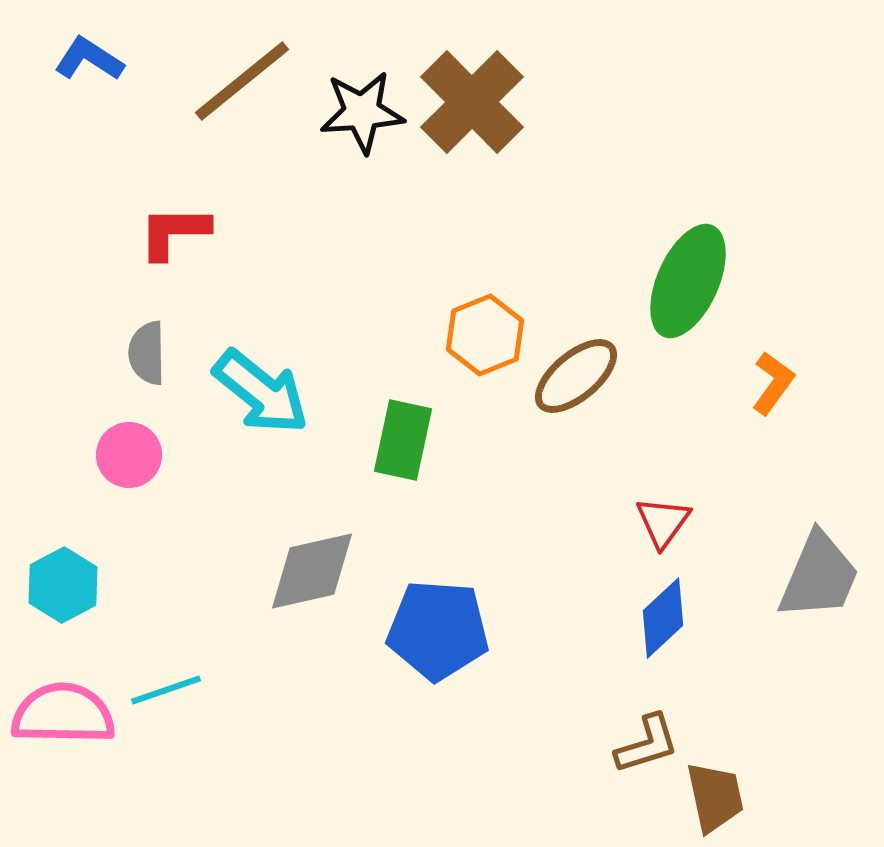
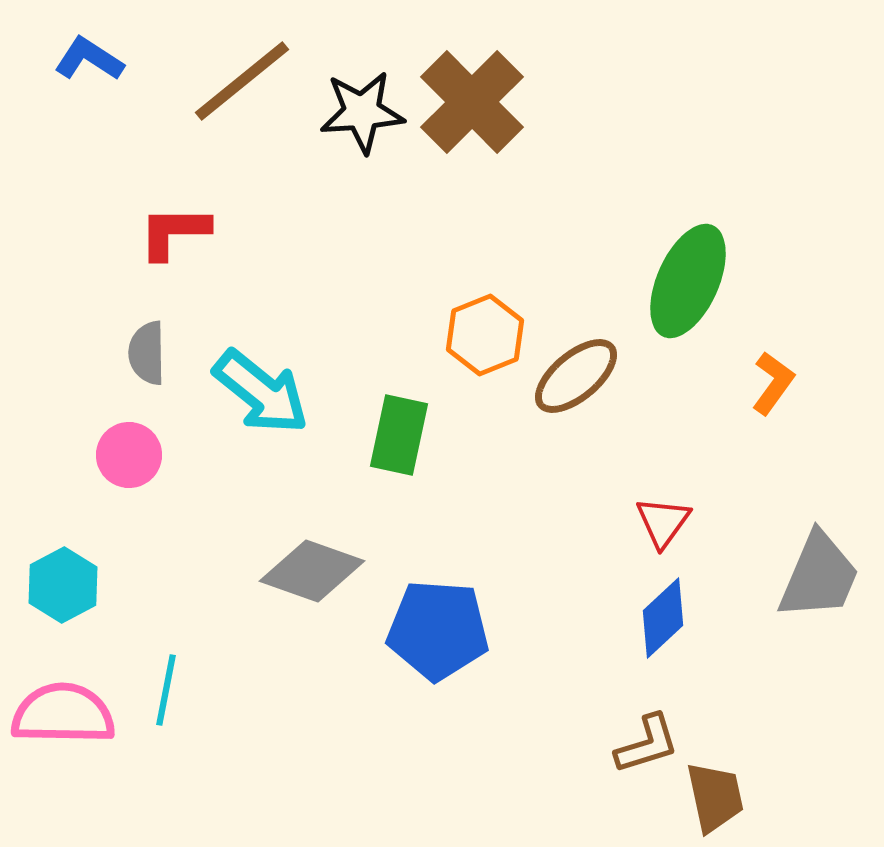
green rectangle: moved 4 px left, 5 px up
gray diamond: rotated 32 degrees clockwise
cyan line: rotated 60 degrees counterclockwise
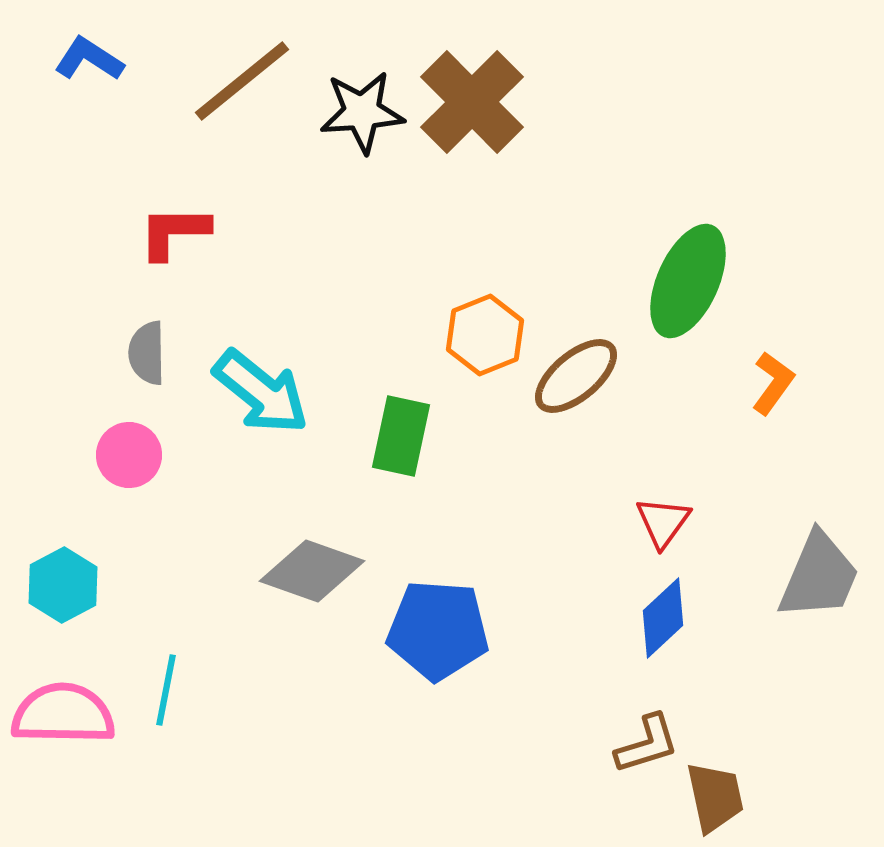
green rectangle: moved 2 px right, 1 px down
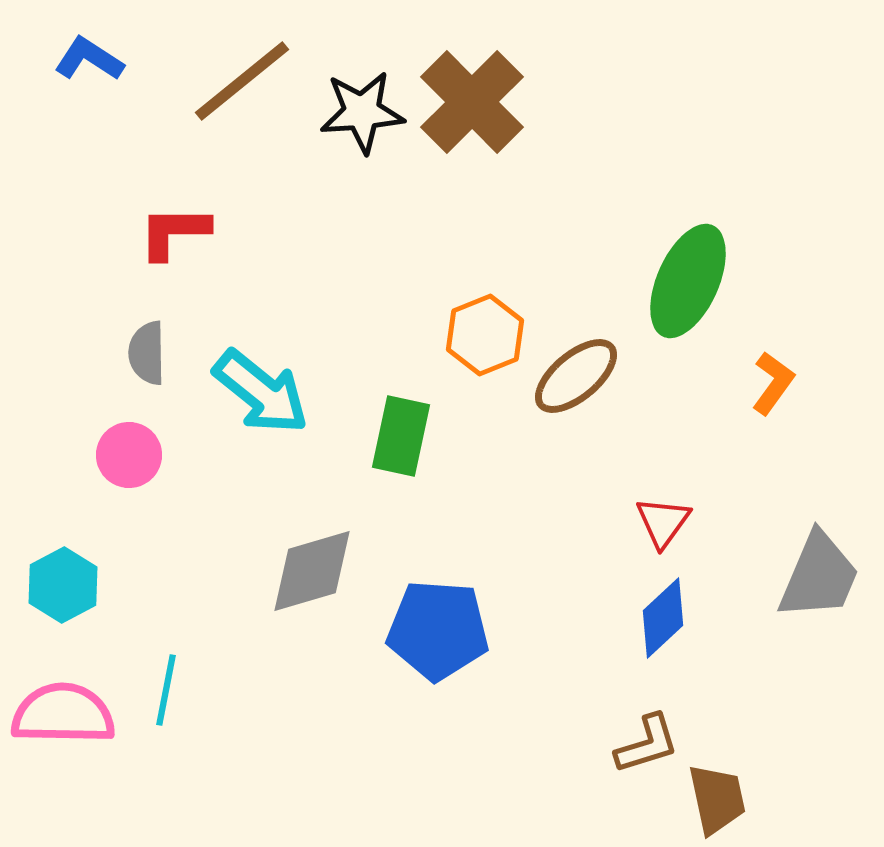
gray diamond: rotated 36 degrees counterclockwise
brown trapezoid: moved 2 px right, 2 px down
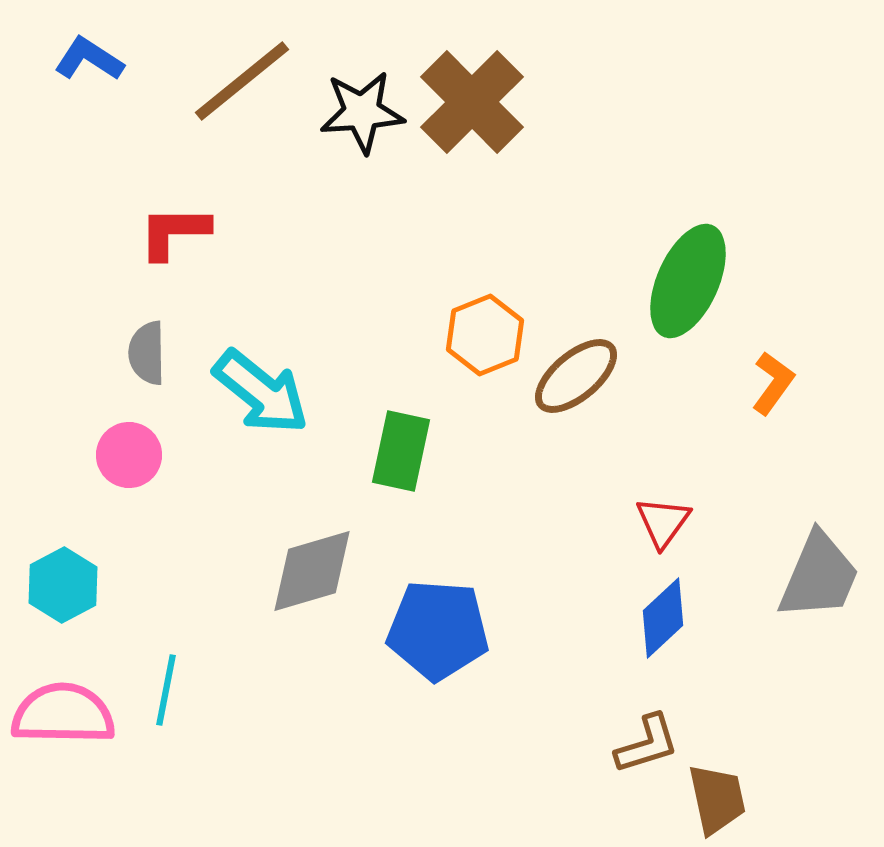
green rectangle: moved 15 px down
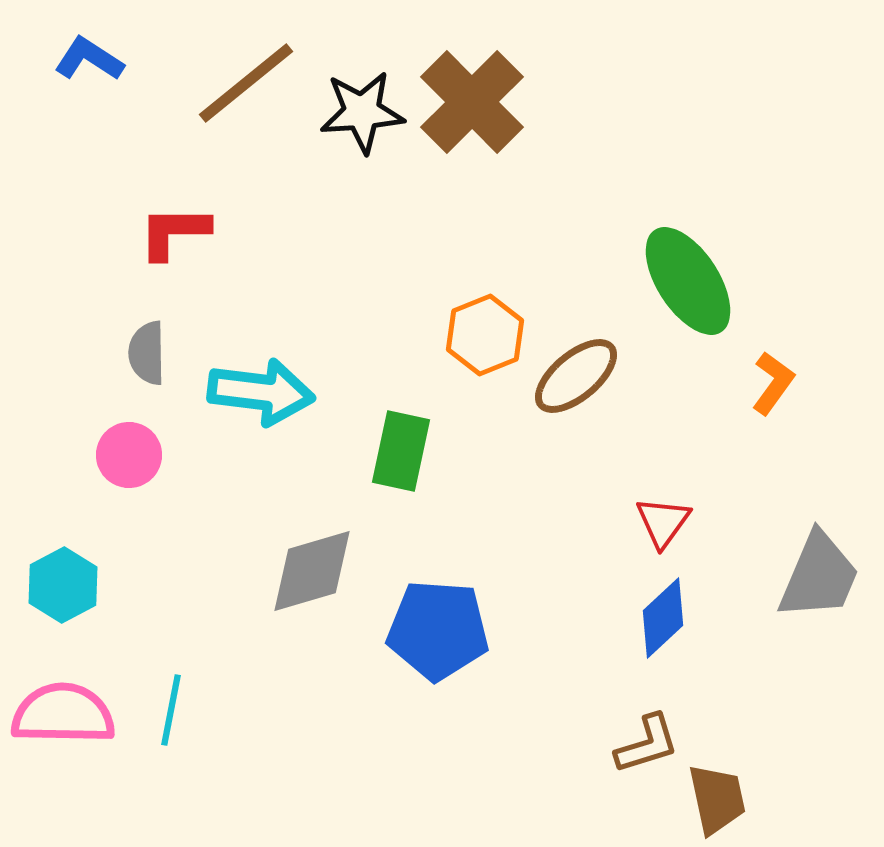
brown line: moved 4 px right, 2 px down
green ellipse: rotated 57 degrees counterclockwise
cyan arrow: rotated 32 degrees counterclockwise
cyan line: moved 5 px right, 20 px down
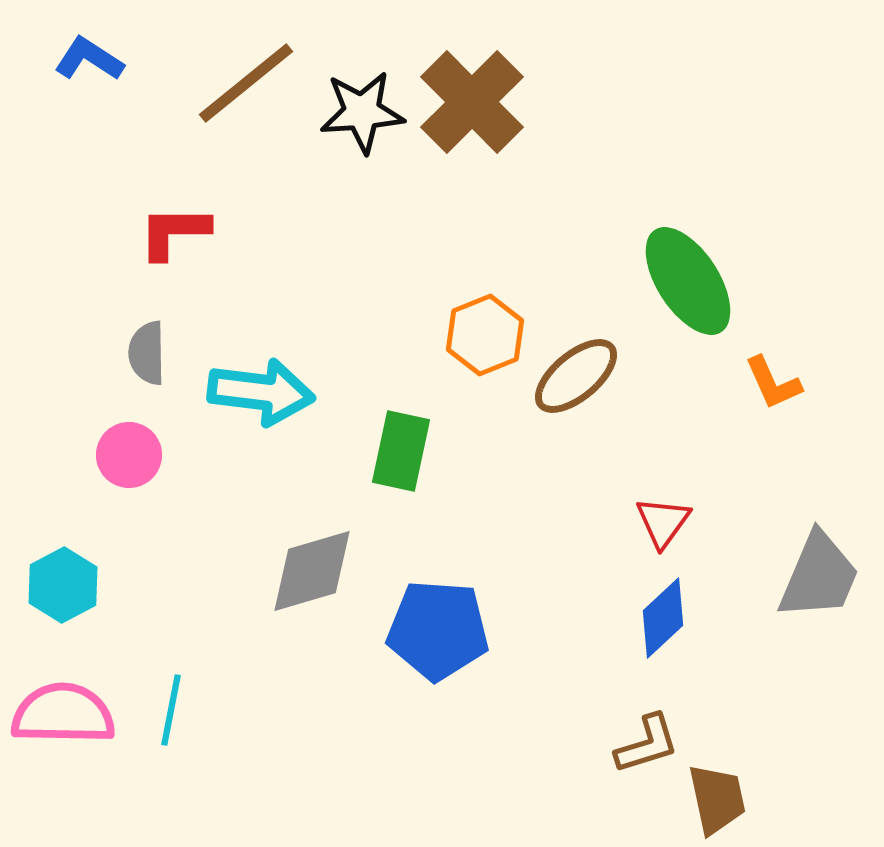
orange L-shape: rotated 120 degrees clockwise
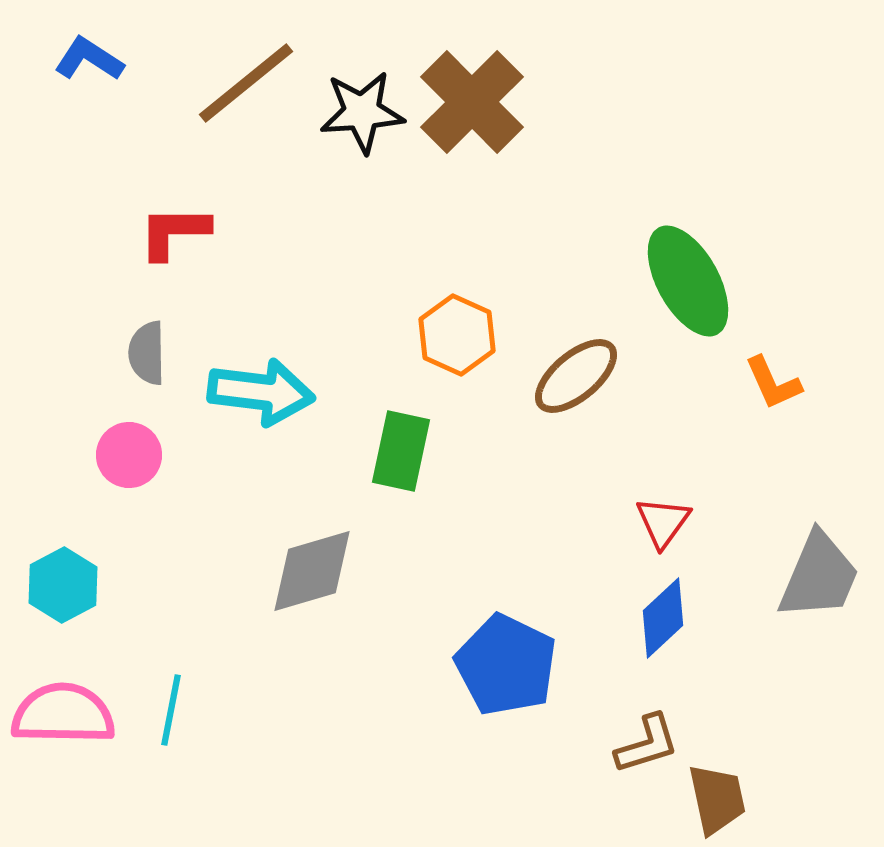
green ellipse: rotated 4 degrees clockwise
orange hexagon: moved 28 px left; rotated 14 degrees counterclockwise
blue pentagon: moved 68 px right, 35 px down; rotated 22 degrees clockwise
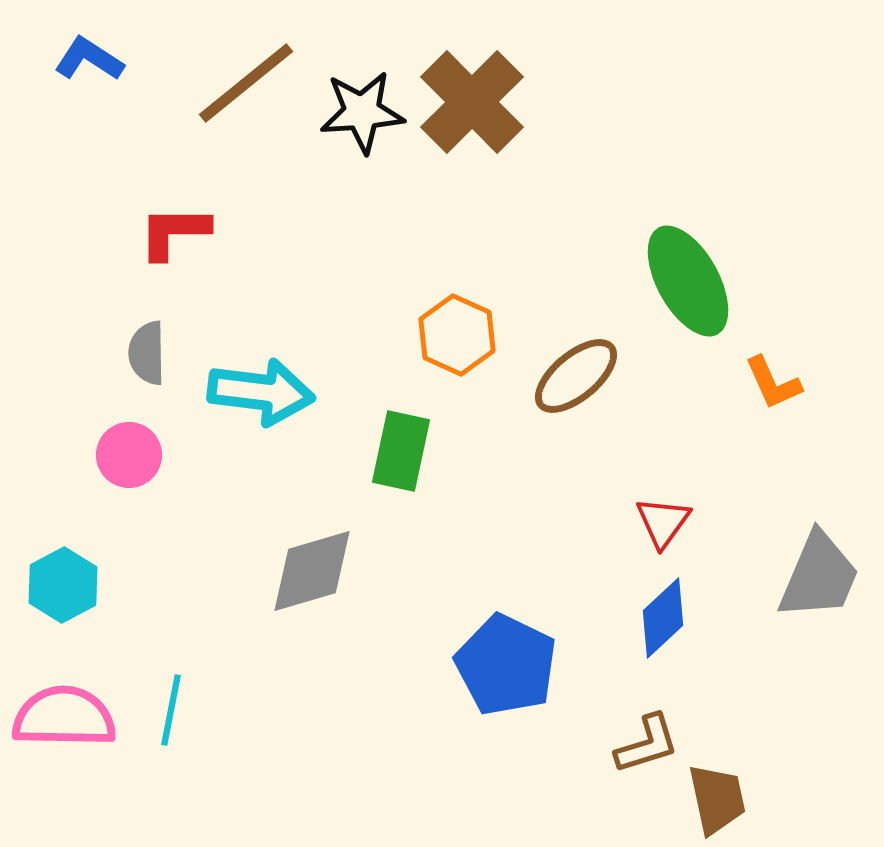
pink semicircle: moved 1 px right, 3 px down
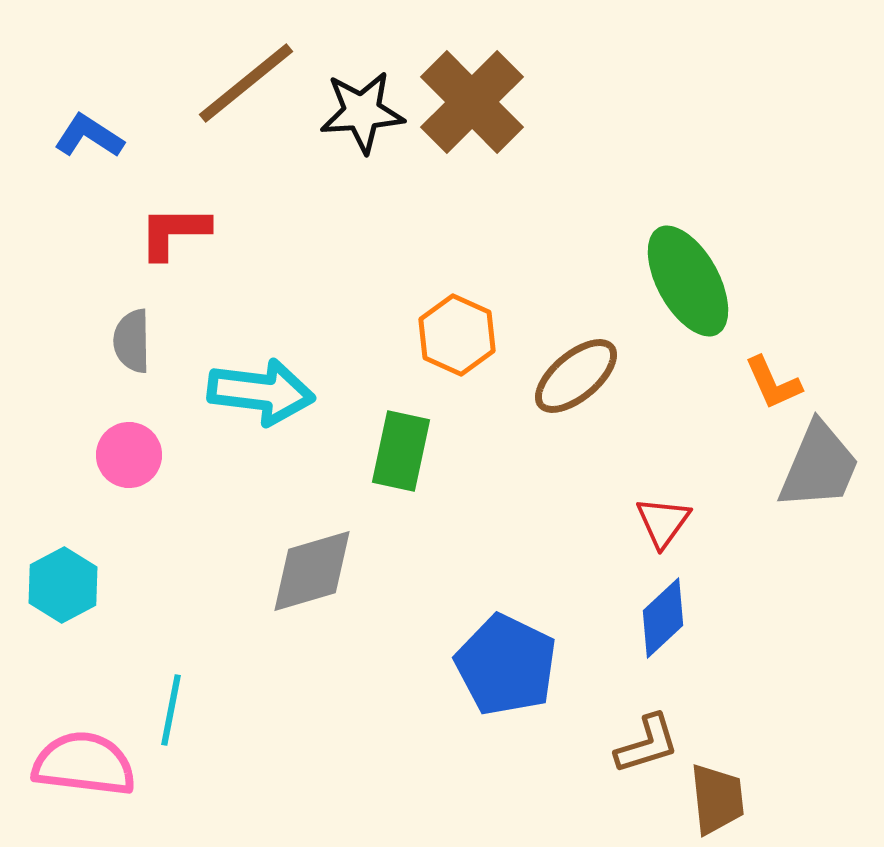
blue L-shape: moved 77 px down
gray semicircle: moved 15 px left, 12 px up
gray trapezoid: moved 110 px up
pink semicircle: moved 20 px right, 47 px down; rotated 6 degrees clockwise
brown trapezoid: rotated 6 degrees clockwise
